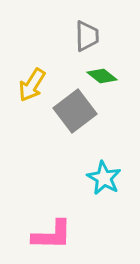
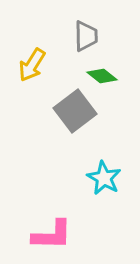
gray trapezoid: moved 1 px left
yellow arrow: moved 20 px up
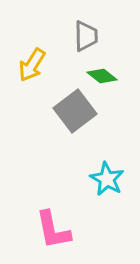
cyan star: moved 3 px right, 1 px down
pink L-shape: moved 1 px right, 5 px up; rotated 78 degrees clockwise
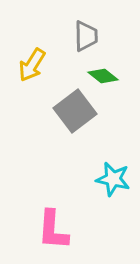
green diamond: moved 1 px right
cyan star: moved 6 px right; rotated 16 degrees counterclockwise
pink L-shape: rotated 15 degrees clockwise
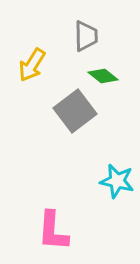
cyan star: moved 4 px right, 2 px down
pink L-shape: moved 1 px down
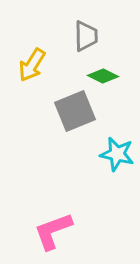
green diamond: rotated 12 degrees counterclockwise
gray square: rotated 15 degrees clockwise
cyan star: moved 27 px up
pink L-shape: rotated 66 degrees clockwise
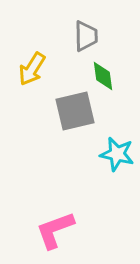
yellow arrow: moved 4 px down
green diamond: rotated 56 degrees clockwise
gray square: rotated 9 degrees clockwise
pink L-shape: moved 2 px right, 1 px up
